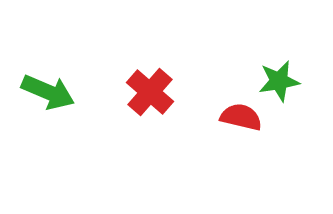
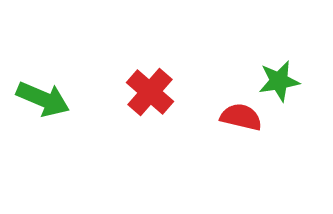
green arrow: moved 5 px left, 7 px down
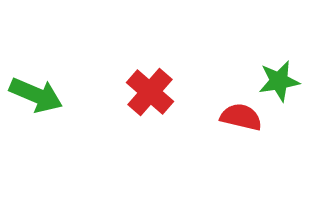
green arrow: moved 7 px left, 4 px up
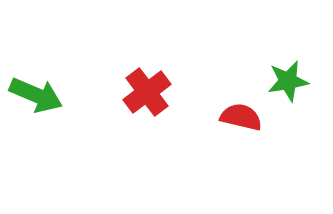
green star: moved 9 px right
red cross: moved 3 px left; rotated 12 degrees clockwise
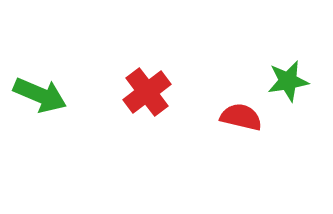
green arrow: moved 4 px right
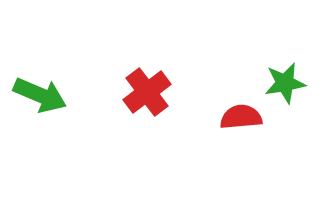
green star: moved 3 px left, 2 px down
red semicircle: rotated 18 degrees counterclockwise
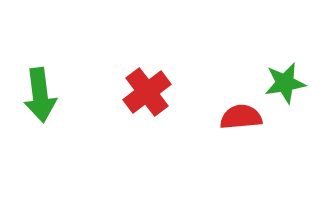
green arrow: rotated 60 degrees clockwise
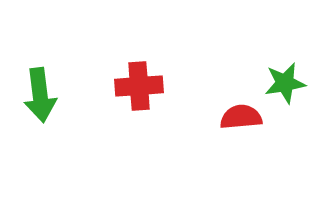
red cross: moved 8 px left, 6 px up; rotated 33 degrees clockwise
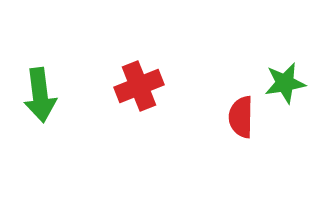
red cross: rotated 18 degrees counterclockwise
red semicircle: rotated 84 degrees counterclockwise
